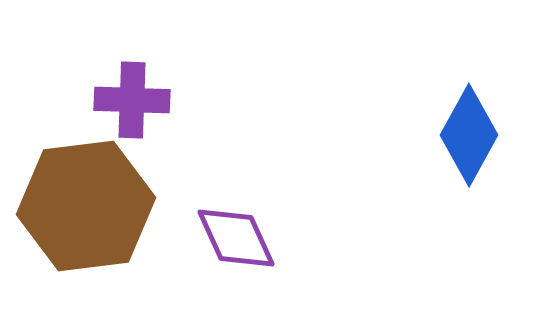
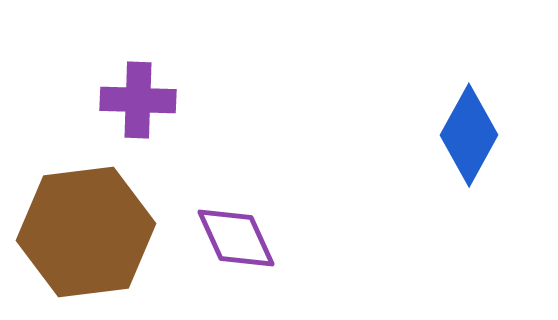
purple cross: moved 6 px right
brown hexagon: moved 26 px down
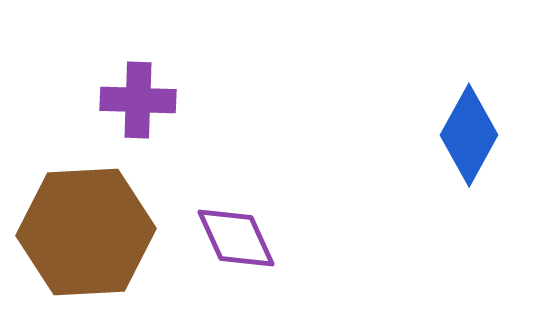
brown hexagon: rotated 4 degrees clockwise
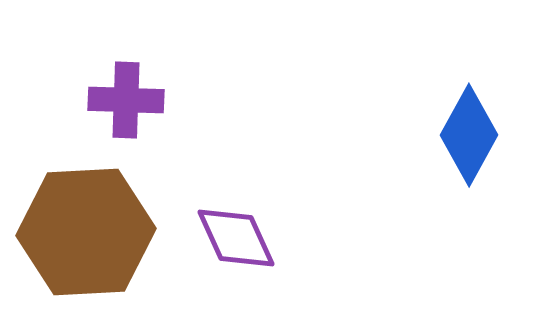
purple cross: moved 12 px left
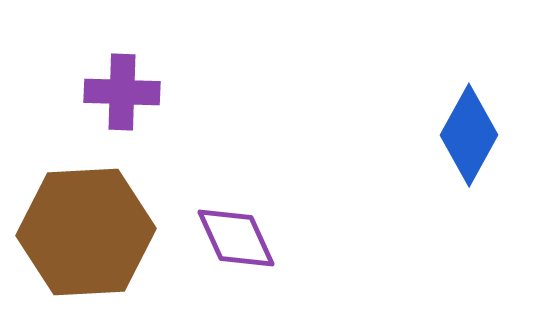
purple cross: moved 4 px left, 8 px up
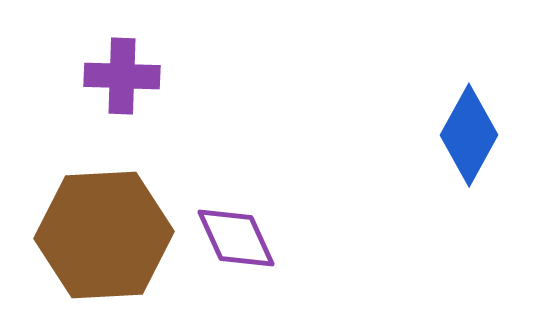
purple cross: moved 16 px up
brown hexagon: moved 18 px right, 3 px down
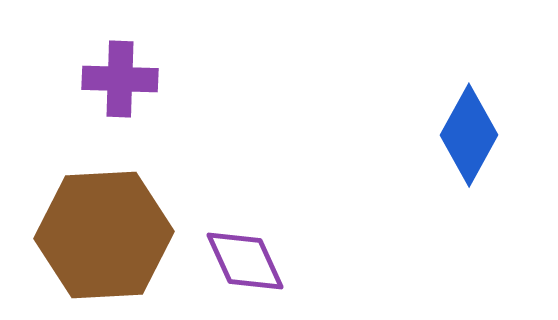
purple cross: moved 2 px left, 3 px down
purple diamond: moved 9 px right, 23 px down
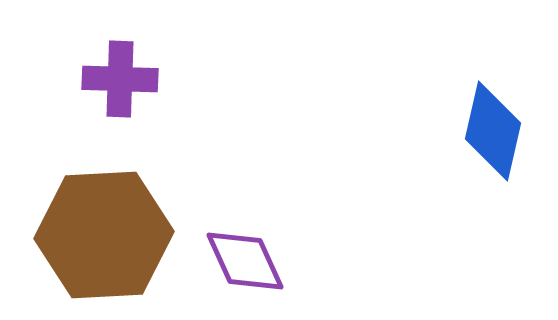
blue diamond: moved 24 px right, 4 px up; rotated 16 degrees counterclockwise
